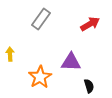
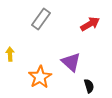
purple triangle: rotated 40 degrees clockwise
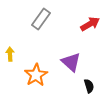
orange star: moved 4 px left, 2 px up
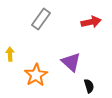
red arrow: moved 1 px right, 2 px up; rotated 18 degrees clockwise
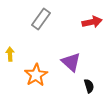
red arrow: moved 1 px right
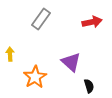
orange star: moved 1 px left, 2 px down
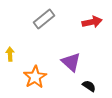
gray rectangle: moved 3 px right; rotated 15 degrees clockwise
black semicircle: rotated 40 degrees counterclockwise
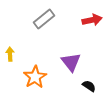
red arrow: moved 2 px up
purple triangle: rotated 10 degrees clockwise
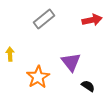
orange star: moved 3 px right
black semicircle: moved 1 px left
